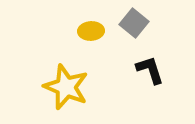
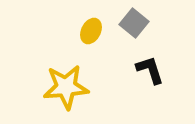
yellow ellipse: rotated 60 degrees counterclockwise
yellow star: rotated 27 degrees counterclockwise
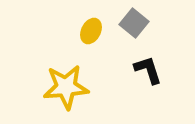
black L-shape: moved 2 px left
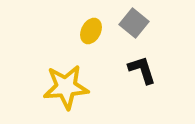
black L-shape: moved 6 px left
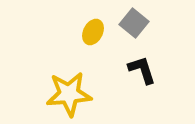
yellow ellipse: moved 2 px right, 1 px down
yellow star: moved 3 px right, 7 px down
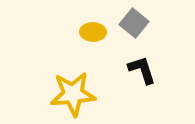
yellow ellipse: rotated 65 degrees clockwise
yellow star: moved 4 px right
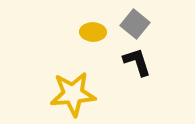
gray square: moved 1 px right, 1 px down
black L-shape: moved 5 px left, 8 px up
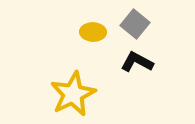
black L-shape: rotated 44 degrees counterclockwise
yellow star: rotated 21 degrees counterclockwise
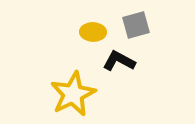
gray square: moved 1 px right, 1 px down; rotated 36 degrees clockwise
black L-shape: moved 18 px left, 1 px up
